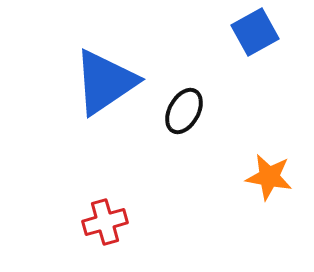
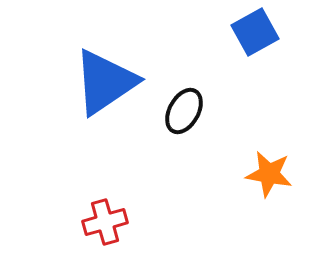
orange star: moved 3 px up
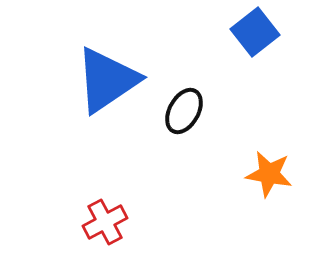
blue square: rotated 9 degrees counterclockwise
blue triangle: moved 2 px right, 2 px up
red cross: rotated 12 degrees counterclockwise
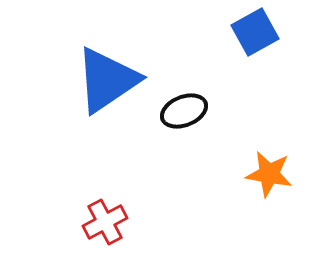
blue square: rotated 9 degrees clockwise
black ellipse: rotated 39 degrees clockwise
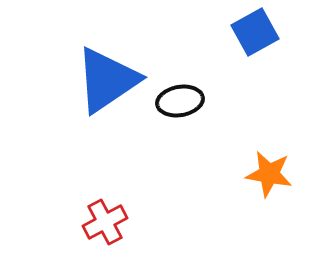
black ellipse: moved 4 px left, 10 px up; rotated 12 degrees clockwise
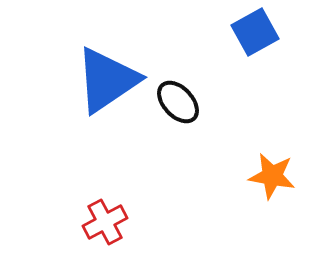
black ellipse: moved 2 px left, 1 px down; rotated 57 degrees clockwise
orange star: moved 3 px right, 2 px down
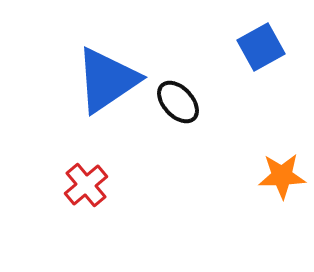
blue square: moved 6 px right, 15 px down
orange star: moved 10 px right; rotated 12 degrees counterclockwise
red cross: moved 19 px left, 37 px up; rotated 12 degrees counterclockwise
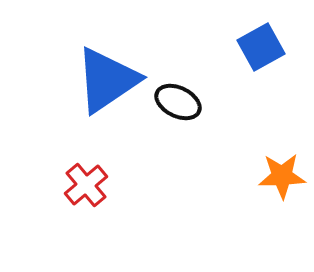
black ellipse: rotated 21 degrees counterclockwise
